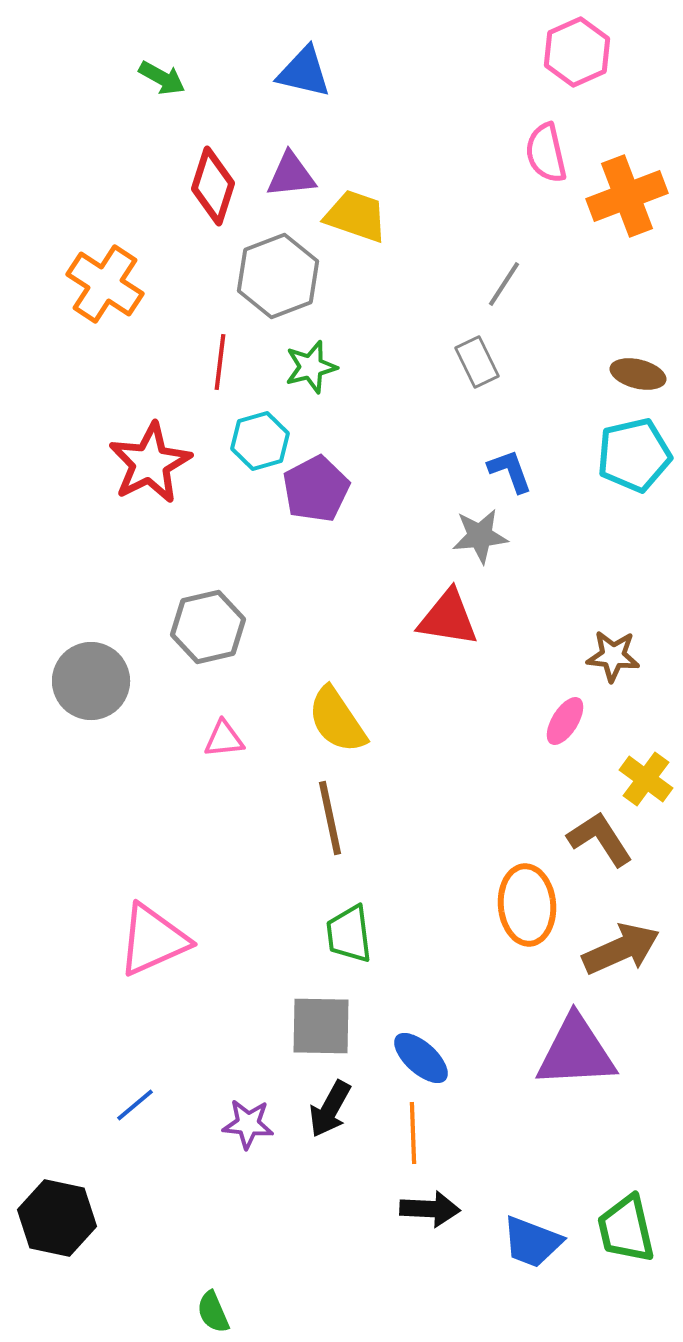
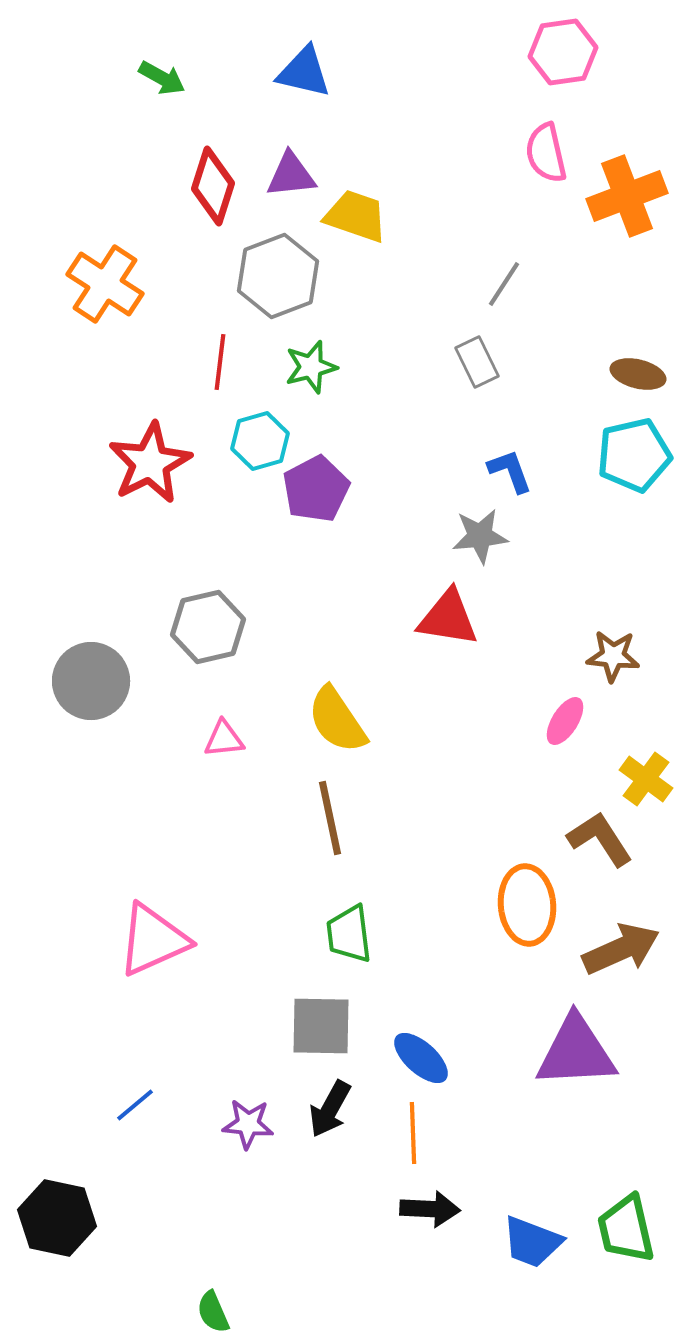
pink hexagon at (577, 52): moved 14 px left; rotated 16 degrees clockwise
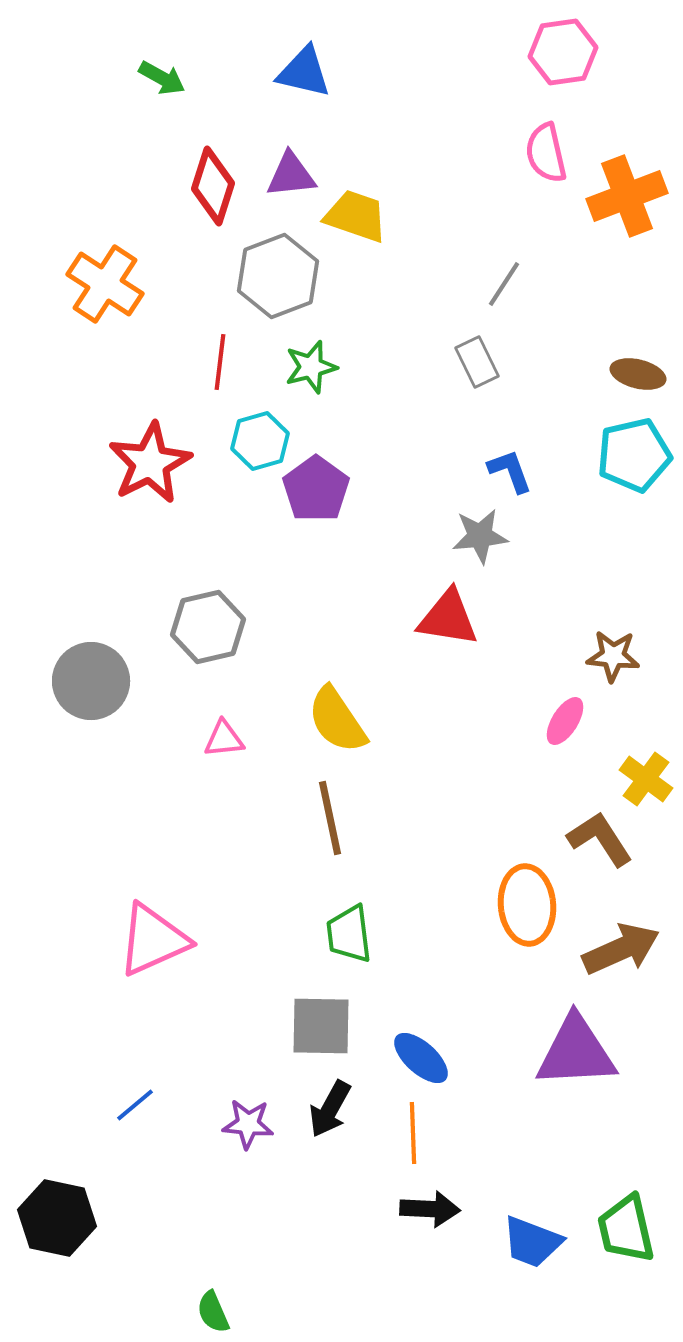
purple pentagon at (316, 489): rotated 8 degrees counterclockwise
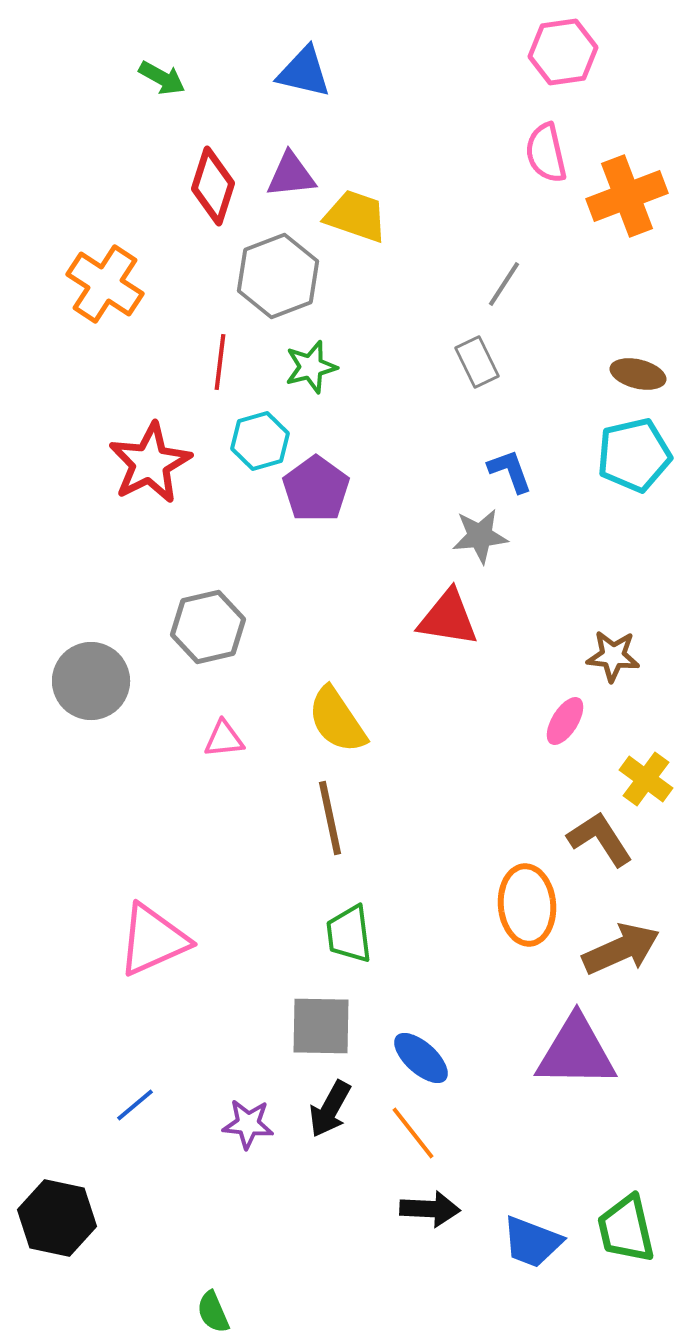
purple triangle at (576, 1052): rotated 4 degrees clockwise
orange line at (413, 1133): rotated 36 degrees counterclockwise
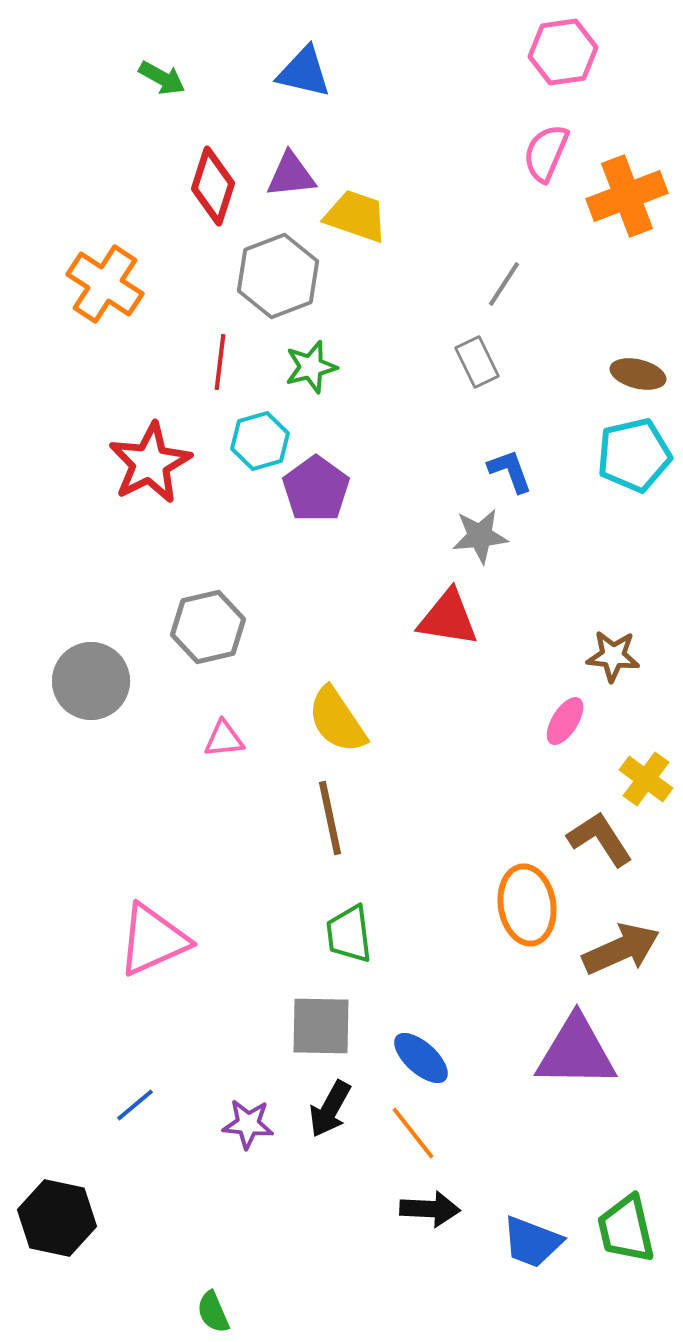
pink semicircle at (546, 153): rotated 36 degrees clockwise
orange ellipse at (527, 905): rotated 4 degrees counterclockwise
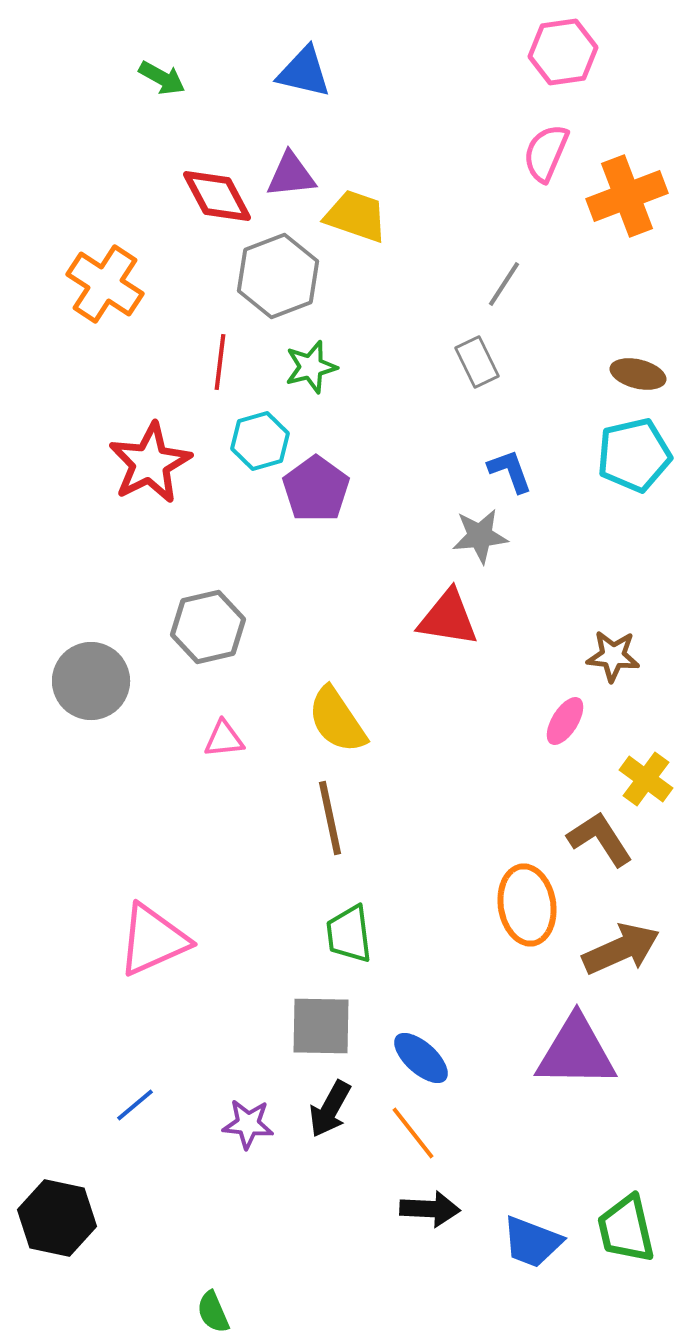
red diamond at (213, 186): moved 4 px right, 10 px down; rotated 46 degrees counterclockwise
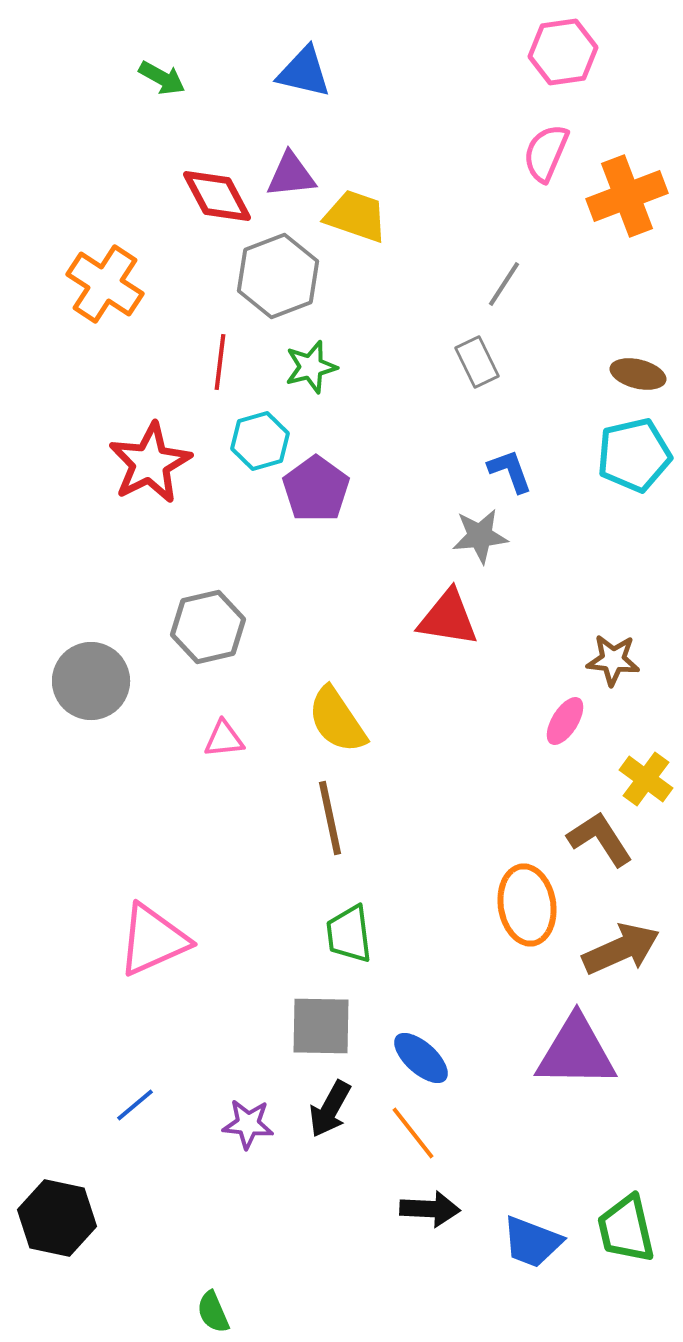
brown star at (613, 656): moved 4 px down
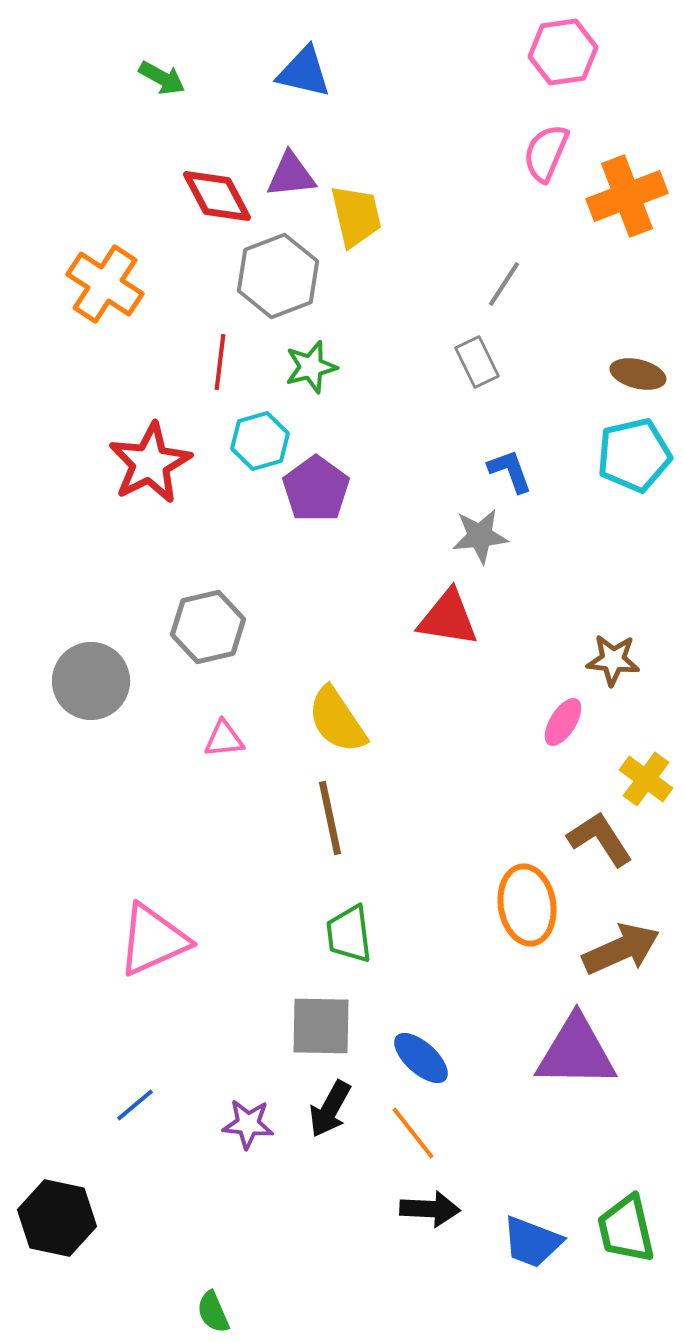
yellow trapezoid at (356, 216): rotated 58 degrees clockwise
pink ellipse at (565, 721): moved 2 px left, 1 px down
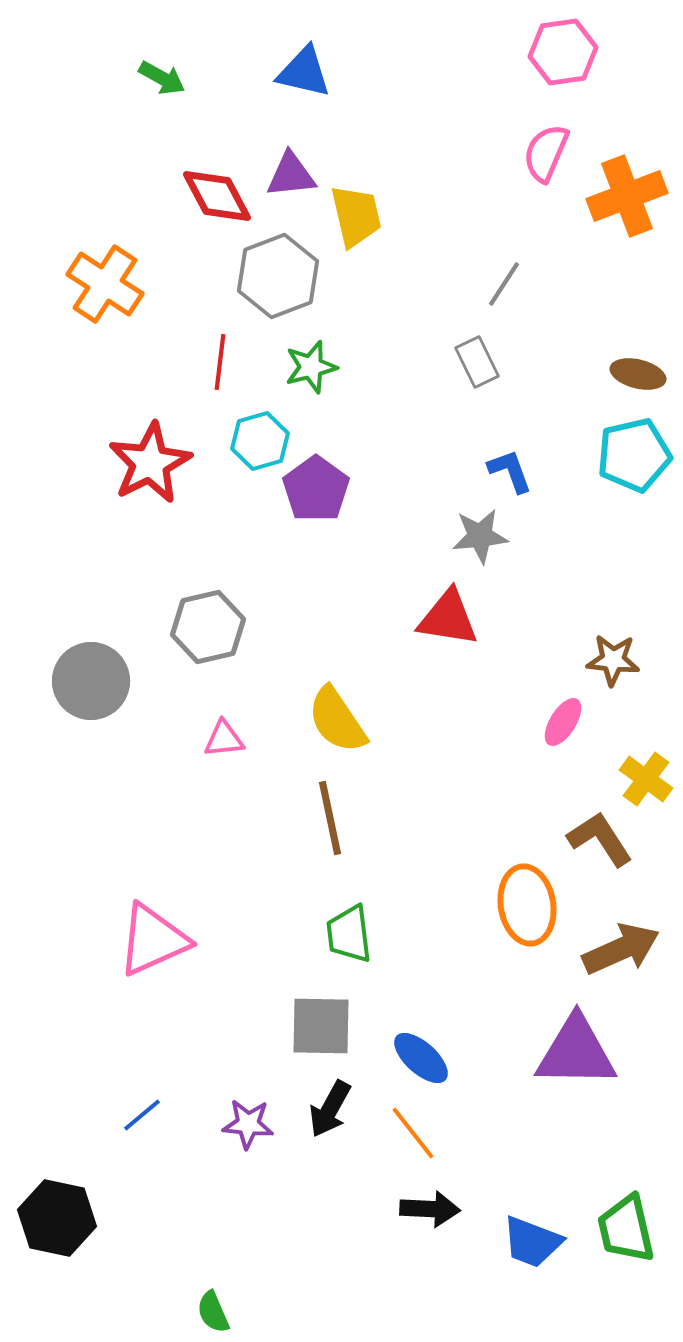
blue line at (135, 1105): moved 7 px right, 10 px down
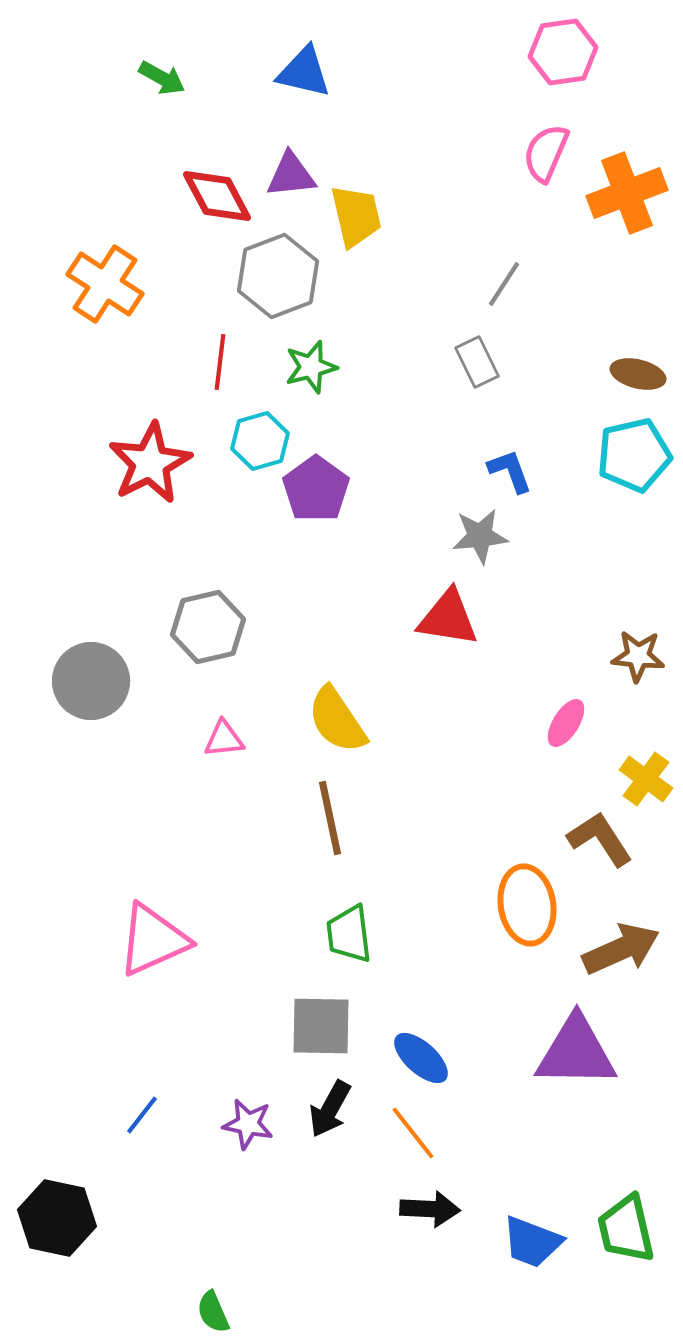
orange cross at (627, 196): moved 3 px up
brown star at (613, 660): moved 25 px right, 4 px up
pink ellipse at (563, 722): moved 3 px right, 1 px down
blue line at (142, 1115): rotated 12 degrees counterclockwise
purple star at (248, 1124): rotated 6 degrees clockwise
